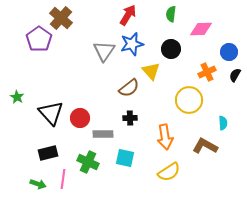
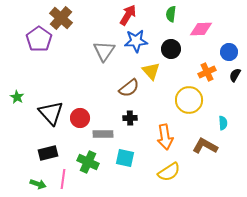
blue star: moved 4 px right, 3 px up; rotated 10 degrees clockwise
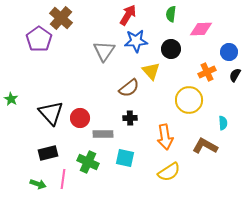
green star: moved 6 px left, 2 px down
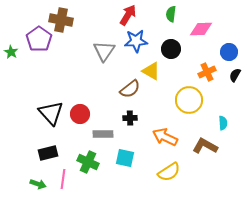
brown cross: moved 2 px down; rotated 30 degrees counterclockwise
yellow triangle: rotated 18 degrees counterclockwise
brown semicircle: moved 1 px right, 1 px down
green star: moved 47 px up
red circle: moved 4 px up
orange arrow: rotated 125 degrees clockwise
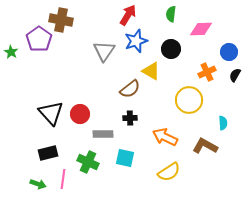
blue star: rotated 15 degrees counterclockwise
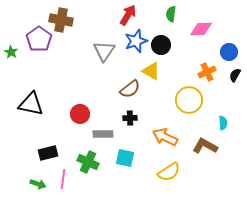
black circle: moved 10 px left, 4 px up
black triangle: moved 20 px left, 9 px up; rotated 36 degrees counterclockwise
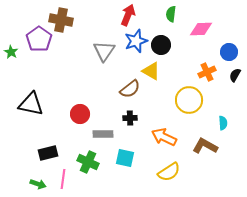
red arrow: rotated 10 degrees counterclockwise
orange arrow: moved 1 px left
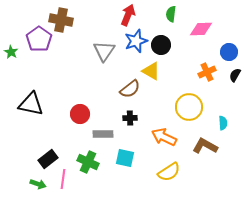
yellow circle: moved 7 px down
black rectangle: moved 6 px down; rotated 24 degrees counterclockwise
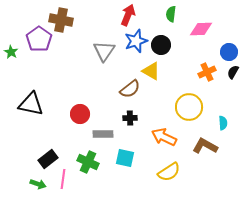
black semicircle: moved 2 px left, 3 px up
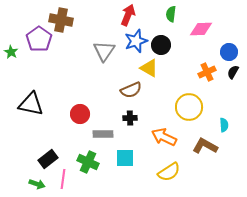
yellow triangle: moved 2 px left, 3 px up
brown semicircle: moved 1 px right, 1 px down; rotated 15 degrees clockwise
cyan semicircle: moved 1 px right, 2 px down
cyan square: rotated 12 degrees counterclockwise
green arrow: moved 1 px left
